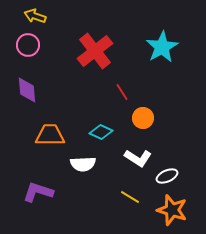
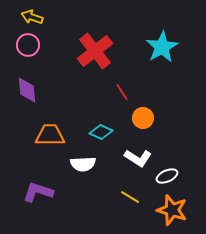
yellow arrow: moved 3 px left, 1 px down
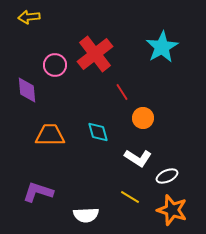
yellow arrow: moved 3 px left; rotated 25 degrees counterclockwise
pink circle: moved 27 px right, 20 px down
red cross: moved 3 px down
cyan diamond: moved 3 px left; rotated 50 degrees clockwise
white semicircle: moved 3 px right, 51 px down
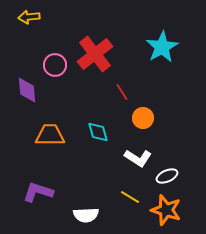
orange star: moved 6 px left
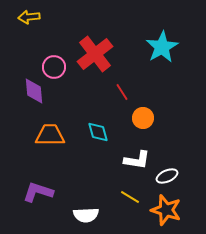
pink circle: moved 1 px left, 2 px down
purple diamond: moved 7 px right, 1 px down
white L-shape: moved 1 px left, 2 px down; rotated 24 degrees counterclockwise
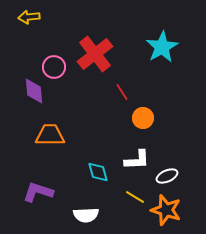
cyan diamond: moved 40 px down
white L-shape: rotated 12 degrees counterclockwise
yellow line: moved 5 px right
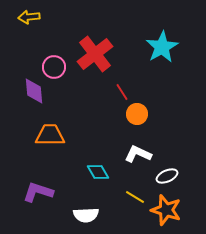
orange circle: moved 6 px left, 4 px up
white L-shape: moved 1 px right, 6 px up; rotated 152 degrees counterclockwise
cyan diamond: rotated 15 degrees counterclockwise
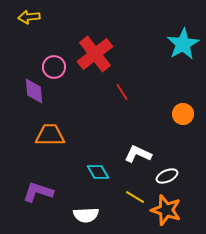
cyan star: moved 21 px right, 3 px up
orange circle: moved 46 px right
